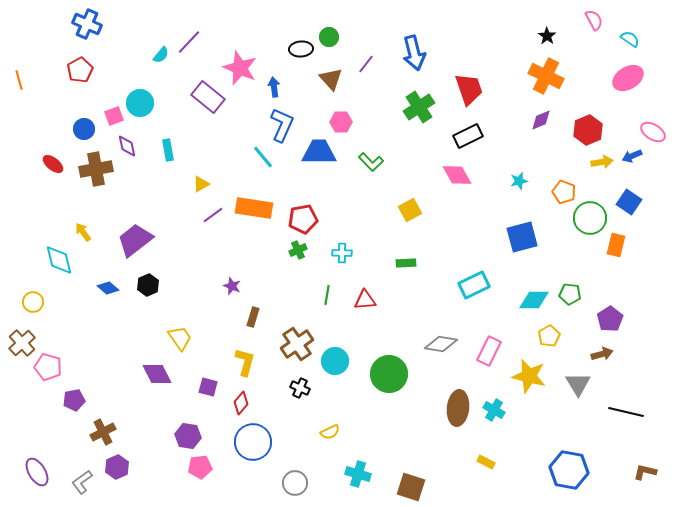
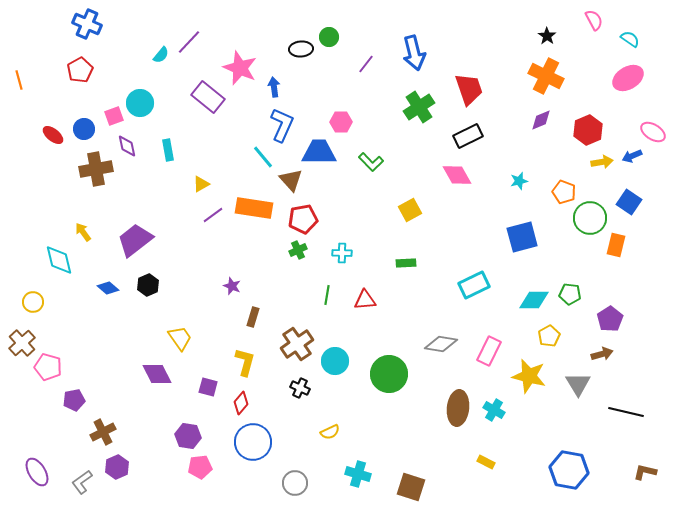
brown triangle at (331, 79): moved 40 px left, 101 px down
red ellipse at (53, 164): moved 29 px up
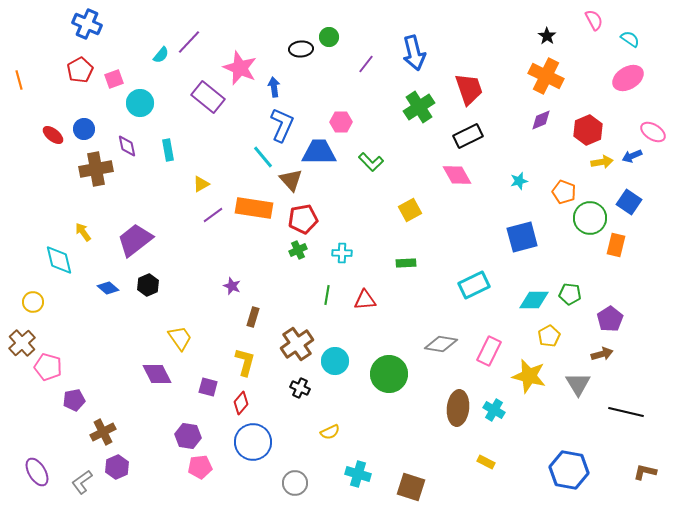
pink square at (114, 116): moved 37 px up
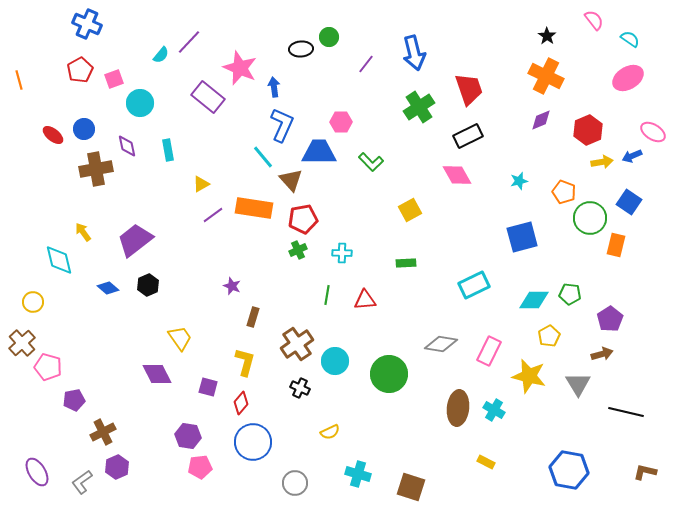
pink semicircle at (594, 20): rotated 10 degrees counterclockwise
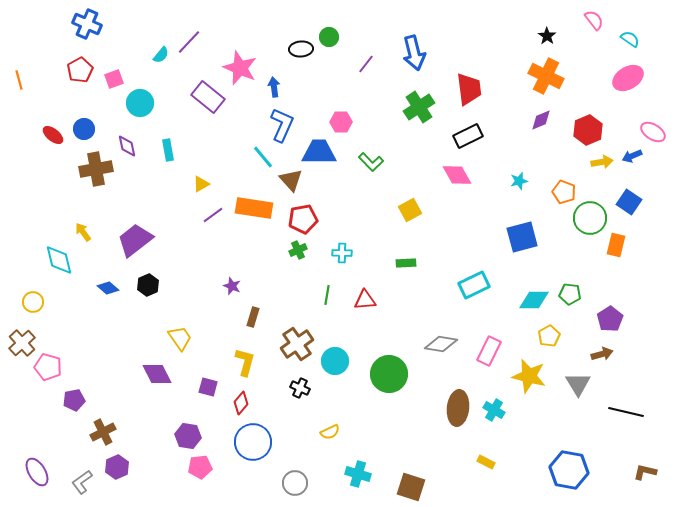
red trapezoid at (469, 89): rotated 12 degrees clockwise
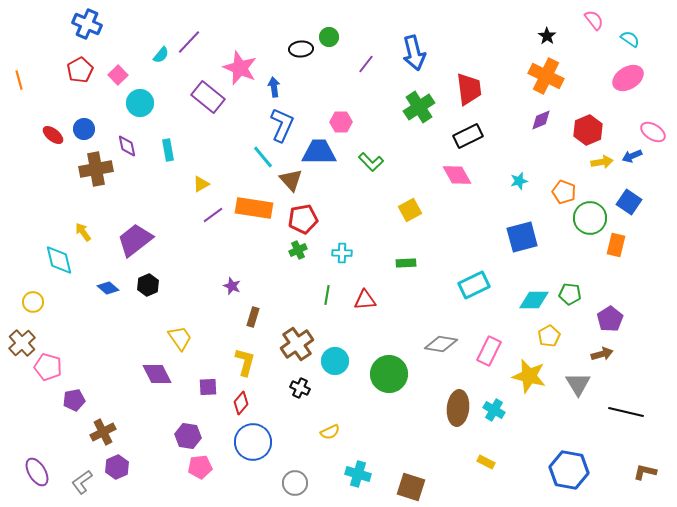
pink square at (114, 79): moved 4 px right, 4 px up; rotated 24 degrees counterclockwise
purple square at (208, 387): rotated 18 degrees counterclockwise
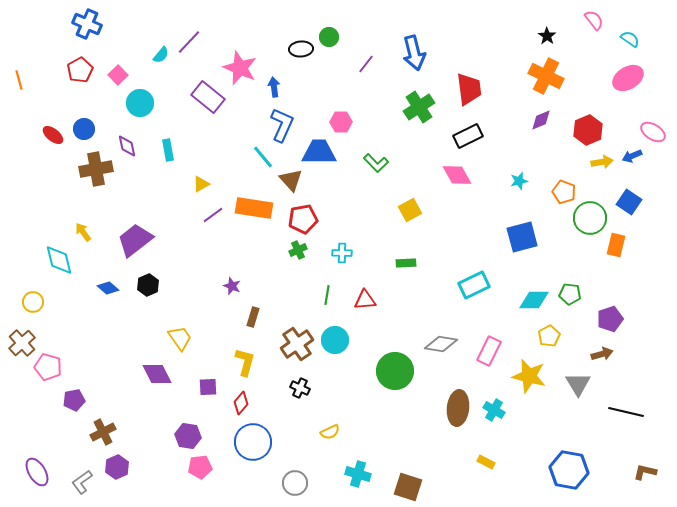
green L-shape at (371, 162): moved 5 px right, 1 px down
purple pentagon at (610, 319): rotated 15 degrees clockwise
cyan circle at (335, 361): moved 21 px up
green circle at (389, 374): moved 6 px right, 3 px up
brown square at (411, 487): moved 3 px left
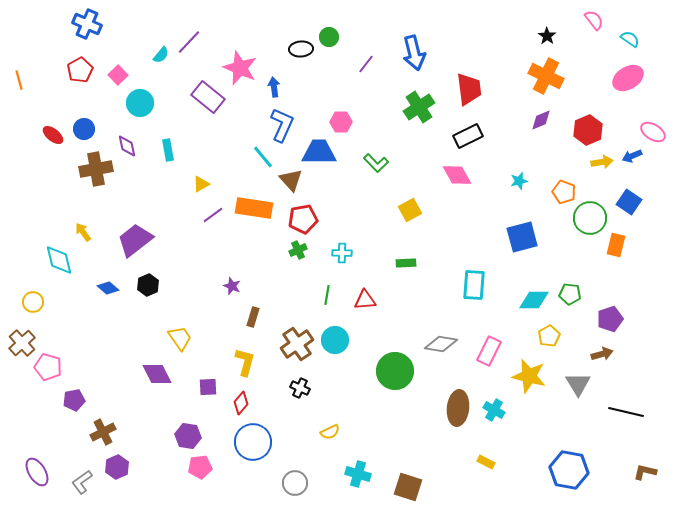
cyan rectangle at (474, 285): rotated 60 degrees counterclockwise
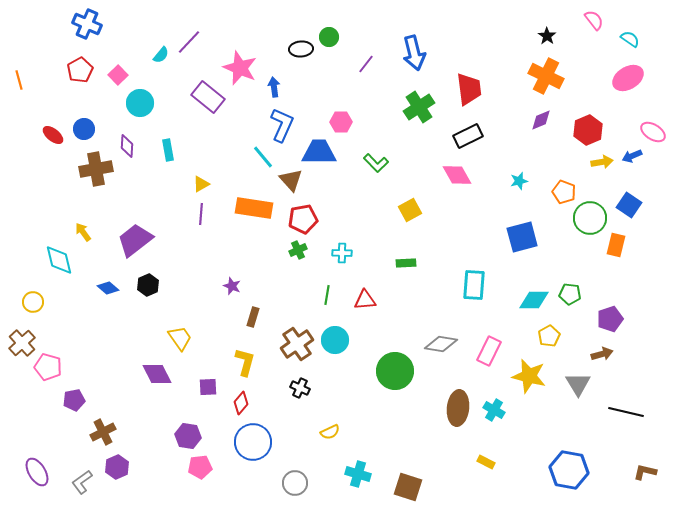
purple diamond at (127, 146): rotated 15 degrees clockwise
blue square at (629, 202): moved 3 px down
purple line at (213, 215): moved 12 px left, 1 px up; rotated 50 degrees counterclockwise
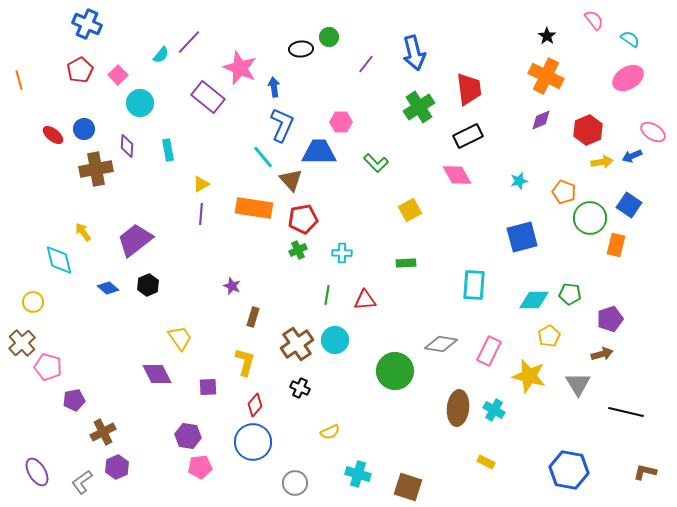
red diamond at (241, 403): moved 14 px right, 2 px down
